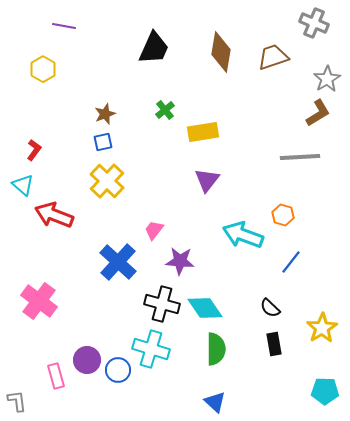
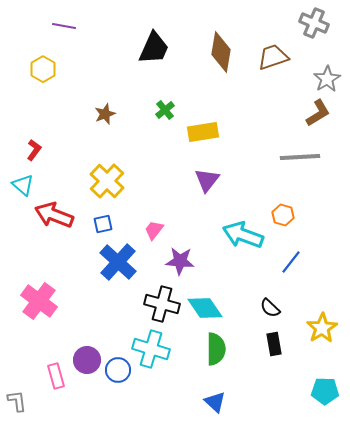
blue square: moved 82 px down
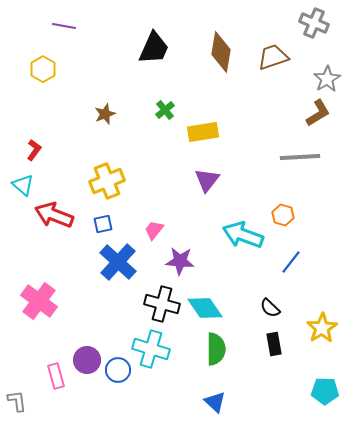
yellow cross: rotated 24 degrees clockwise
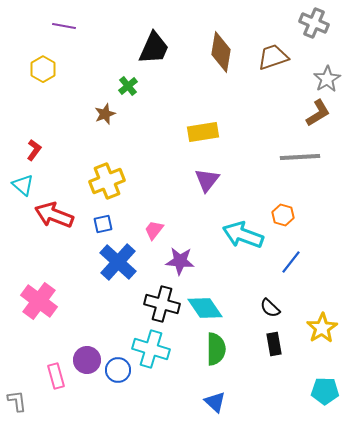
green cross: moved 37 px left, 24 px up
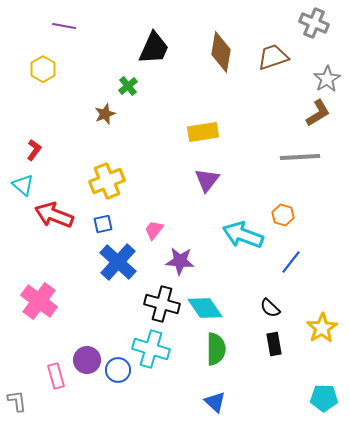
cyan pentagon: moved 1 px left, 7 px down
